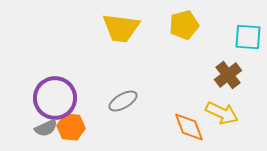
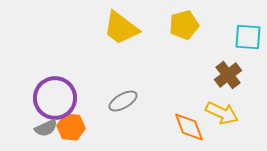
yellow trapezoid: rotated 30 degrees clockwise
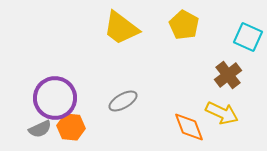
yellow pentagon: rotated 28 degrees counterclockwise
cyan square: rotated 20 degrees clockwise
gray semicircle: moved 6 px left, 1 px down
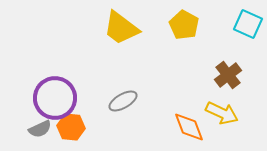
cyan square: moved 13 px up
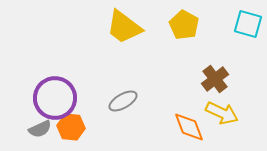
cyan square: rotated 8 degrees counterclockwise
yellow trapezoid: moved 3 px right, 1 px up
brown cross: moved 13 px left, 4 px down
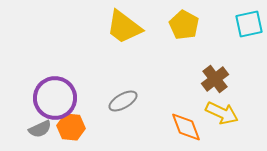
cyan square: moved 1 px right; rotated 28 degrees counterclockwise
orange diamond: moved 3 px left
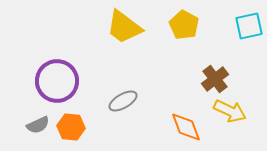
cyan square: moved 2 px down
purple circle: moved 2 px right, 17 px up
yellow arrow: moved 8 px right, 2 px up
gray semicircle: moved 2 px left, 4 px up
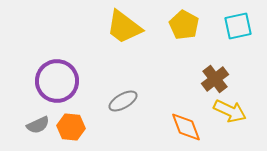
cyan square: moved 11 px left
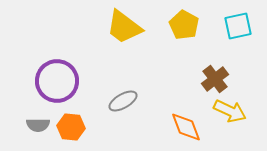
gray semicircle: rotated 25 degrees clockwise
